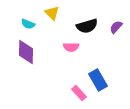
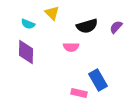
pink rectangle: rotated 35 degrees counterclockwise
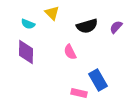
pink semicircle: moved 1 px left, 5 px down; rotated 63 degrees clockwise
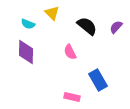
black semicircle: rotated 125 degrees counterclockwise
pink rectangle: moved 7 px left, 4 px down
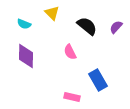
cyan semicircle: moved 4 px left
purple diamond: moved 4 px down
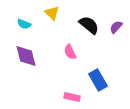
black semicircle: moved 2 px right, 1 px up
purple diamond: rotated 15 degrees counterclockwise
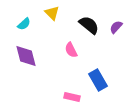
cyan semicircle: rotated 64 degrees counterclockwise
pink semicircle: moved 1 px right, 2 px up
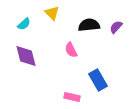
black semicircle: rotated 45 degrees counterclockwise
